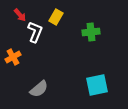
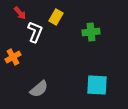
red arrow: moved 2 px up
cyan square: rotated 15 degrees clockwise
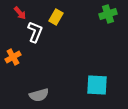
green cross: moved 17 px right, 18 px up; rotated 12 degrees counterclockwise
gray semicircle: moved 6 px down; rotated 24 degrees clockwise
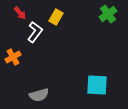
green cross: rotated 18 degrees counterclockwise
white L-shape: rotated 15 degrees clockwise
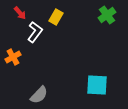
green cross: moved 1 px left, 1 px down
gray semicircle: rotated 30 degrees counterclockwise
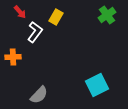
red arrow: moved 1 px up
orange cross: rotated 28 degrees clockwise
cyan square: rotated 30 degrees counterclockwise
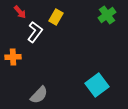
cyan square: rotated 10 degrees counterclockwise
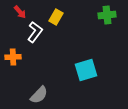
green cross: rotated 30 degrees clockwise
cyan square: moved 11 px left, 15 px up; rotated 20 degrees clockwise
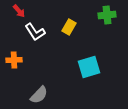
red arrow: moved 1 px left, 1 px up
yellow rectangle: moved 13 px right, 10 px down
white L-shape: rotated 110 degrees clockwise
orange cross: moved 1 px right, 3 px down
cyan square: moved 3 px right, 3 px up
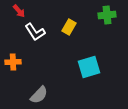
orange cross: moved 1 px left, 2 px down
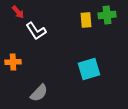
red arrow: moved 1 px left, 1 px down
yellow rectangle: moved 17 px right, 7 px up; rotated 35 degrees counterclockwise
white L-shape: moved 1 px right, 1 px up
cyan square: moved 2 px down
gray semicircle: moved 2 px up
